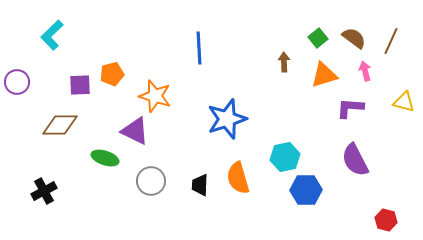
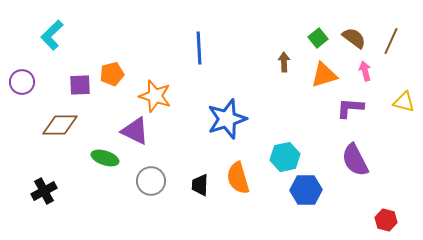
purple circle: moved 5 px right
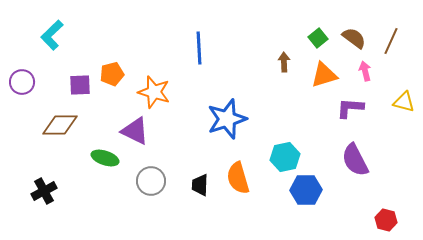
orange star: moved 1 px left, 4 px up
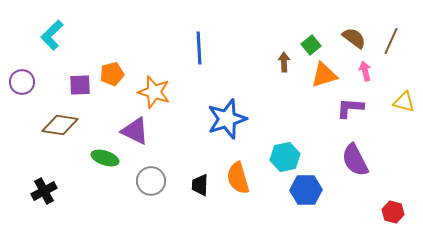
green square: moved 7 px left, 7 px down
brown diamond: rotated 9 degrees clockwise
red hexagon: moved 7 px right, 8 px up
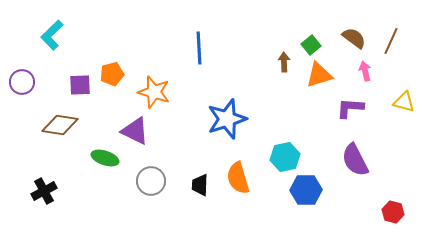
orange triangle: moved 5 px left
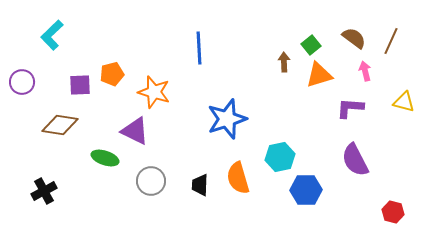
cyan hexagon: moved 5 px left
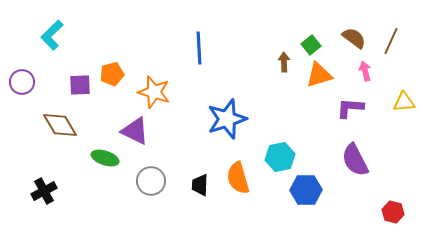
yellow triangle: rotated 20 degrees counterclockwise
brown diamond: rotated 51 degrees clockwise
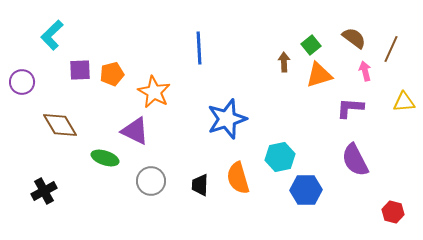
brown line: moved 8 px down
purple square: moved 15 px up
orange star: rotated 12 degrees clockwise
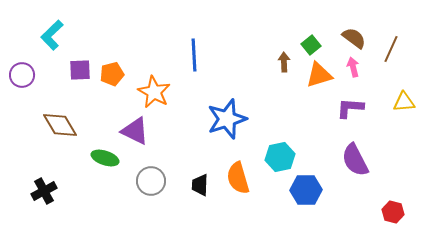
blue line: moved 5 px left, 7 px down
pink arrow: moved 12 px left, 4 px up
purple circle: moved 7 px up
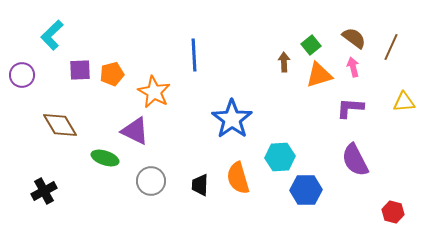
brown line: moved 2 px up
blue star: moved 5 px right; rotated 18 degrees counterclockwise
cyan hexagon: rotated 8 degrees clockwise
